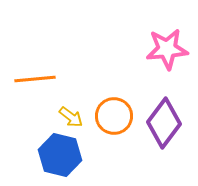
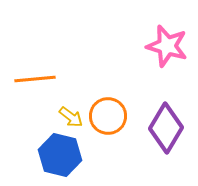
pink star: moved 3 px up; rotated 21 degrees clockwise
orange circle: moved 6 px left
purple diamond: moved 2 px right, 5 px down; rotated 6 degrees counterclockwise
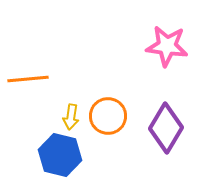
pink star: rotated 9 degrees counterclockwise
orange line: moved 7 px left
yellow arrow: rotated 60 degrees clockwise
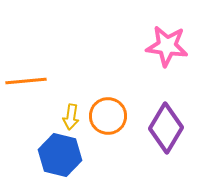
orange line: moved 2 px left, 2 px down
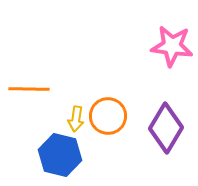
pink star: moved 5 px right
orange line: moved 3 px right, 8 px down; rotated 6 degrees clockwise
yellow arrow: moved 5 px right, 2 px down
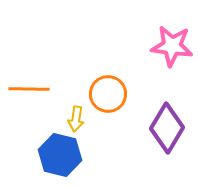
orange circle: moved 22 px up
purple diamond: moved 1 px right
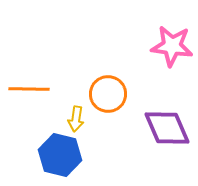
purple diamond: rotated 54 degrees counterclockwise
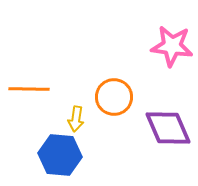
orange circle: moved 6 px right, 3 px down
purple diamond: moved 1 px right
blue hexagon: rotated 9 degrees counterclockwise
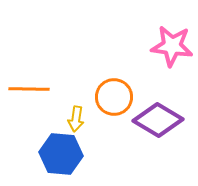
purple diamond: moved 10 px left, 8 px up; rotated 36 degrees counterclockwise
blue hexagon: moved 1 px right, 1 px up
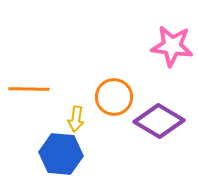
purple diamond: moved 1 px right, 1 px down
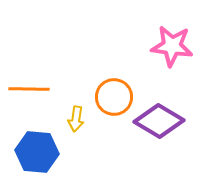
blue hexagon: moved 24 px left, 2 px up
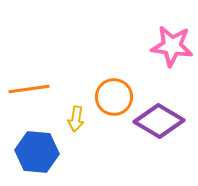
orange line: rotated 9 degrees counterclockwise
